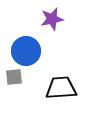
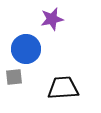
blue circle: moved 2 px up
black trapezoid: moved 2 px right
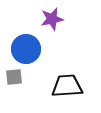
black trapezoid: moved 4 px right, 2 px up
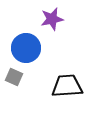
blue circle: moved 1 px up
gray square: rotated 30 degrees clockwise
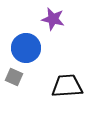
purple star: moved 1 px right; rotated 25 degrees clockwise
